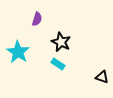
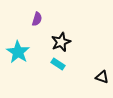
black star: rotated 24 degrees clockwise
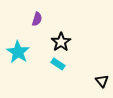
black star: rotated 12 degrees counterclockwise
black triangle: moved 4 px down; rotated 32 degrees clockwise
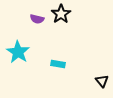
purple semicircle: rotated 88 degrees clockwise
black star: moved 28 px up
cyan rectangle: rotated 24 degrees counterclockwise
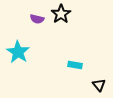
cyan rectangle: moved 17 px right, 1 px down
black triangle: moved 3 px left, 4 px down
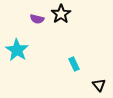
cyan star: moved 1 px left, 2 px up
cyan rectangle: moved 1 px left, 1 px up; rotated 56 degrees clockwise
